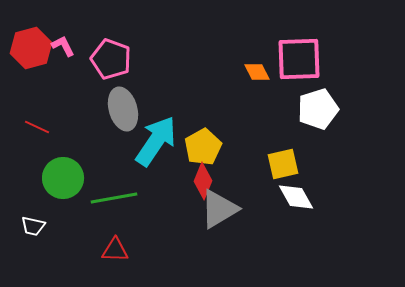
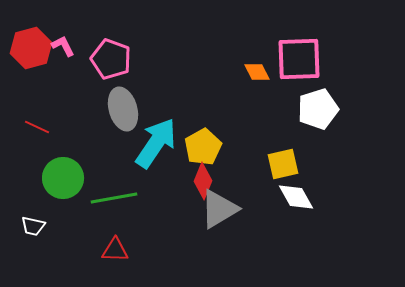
cyan arrow: moved 2 px down
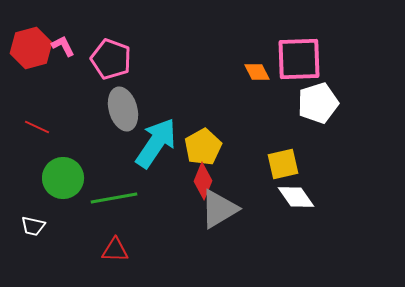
white pentagon: moved 6 px up
white diamond: rotated 6 degrees counterclockwise
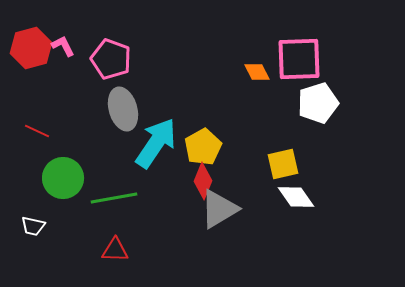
red line: moved 4 px down
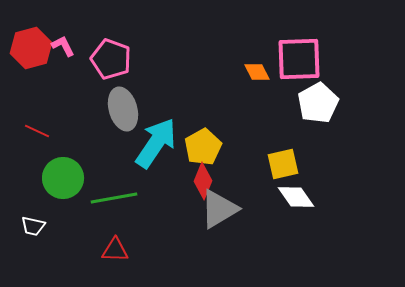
white pentagon: rotated 12 degrees counterclockwise
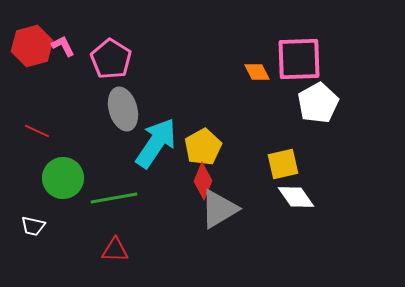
red hexagon: moved 1 px right, 2 px up
pink pentagon: rotated 12 degrees clockwise
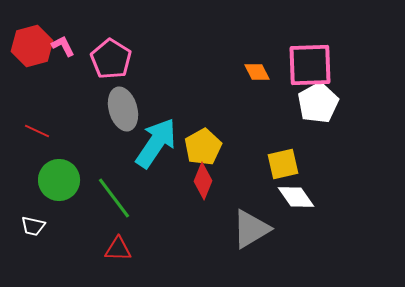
pink square: moved 11 px right, 6 px down
green circle: moved 4 px left, 2 px down
green line: rotated 63 degrees clockwise
gray triangle: moved 32 px right, 20 px down
red triangle: moved 3 px right, 1 px up
